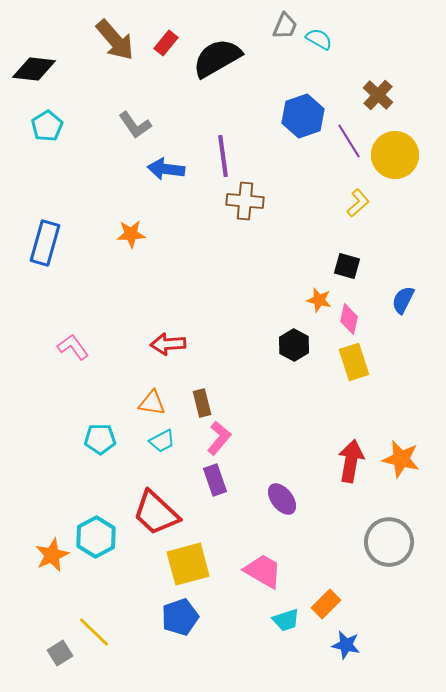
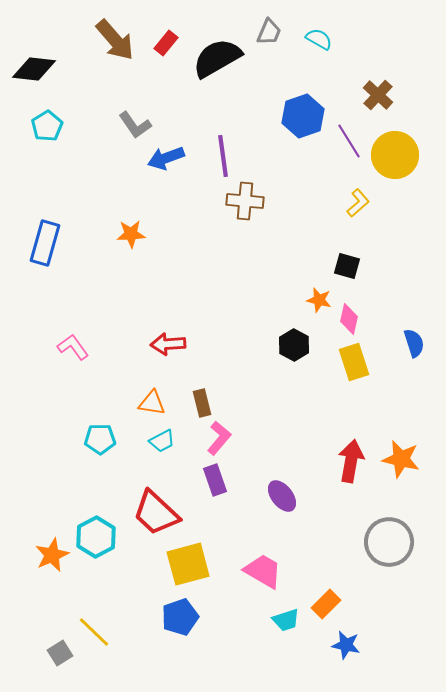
gray trapezoid at (285, 26): moved 16 px left, 6 px down
blue arrow at (166, 169): moved 11 px up; rotated 27 degrees counterclockwise
blue semicircle at (403, 300): moved 11 px right, 43 px down; rotated 136 degrees clockwise
purple ellipse at (282, 499): moved 3 px up
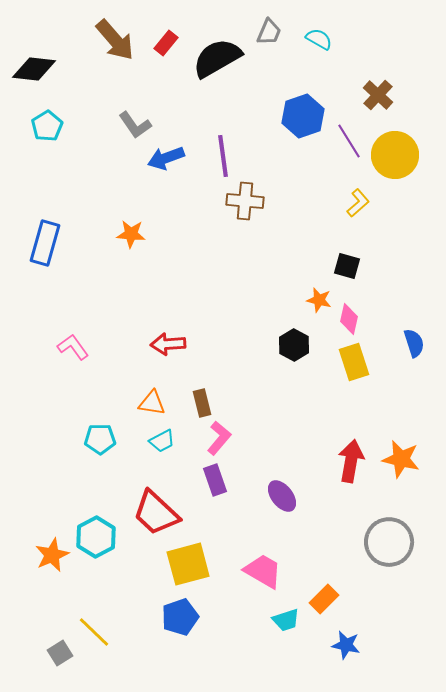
orange star at (131, 234): rotated 8 degrees clockwise
orange rectangle at (326, 604): moved 2 px left, 5 px up
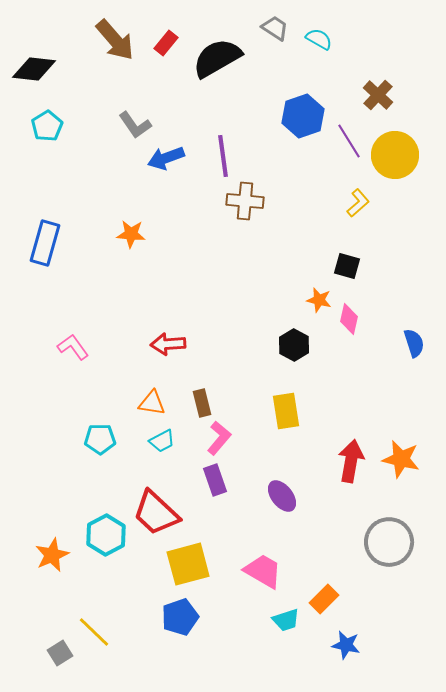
gray trapezoid at (269, 32): moved 6 px right, 4 px up; rotated 80 degrees counterclockwise
yellow rectangle at (354, 362): moved 68 px left, 49 px down; rotated 9 degrees clockwise
cyan hexagon at (96, 537): moved 10 px right, 2 px up
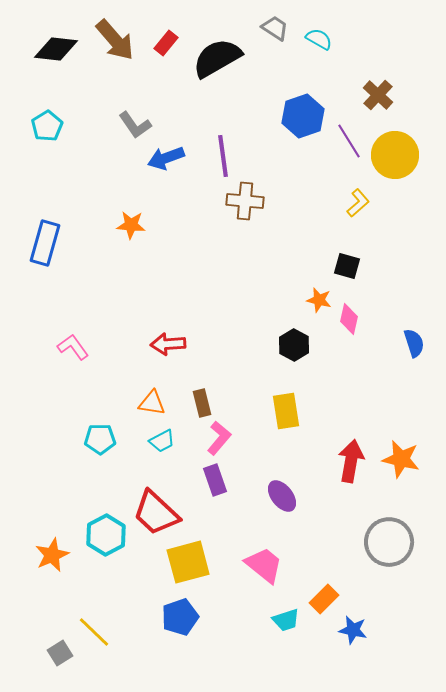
black diamond at (34, 69): moved 22 px right, 20 px up
orange star at (131, 234): moved 9 px up
yellow square at (188, 564): moved 2 px up
pink trapezoid at (263, 571): moved 1 px right, 6 px up; rotated 9 degrees clockwise
blue star at (346, 645): moved 7 px right, 15 px up
